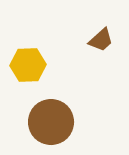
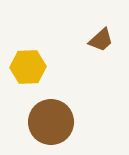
yellow hexagon: moved 2 px down
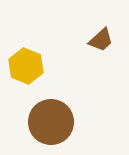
yellow hexagon: moved 2 px left, 1 px up; rotated 24 degrees clockwise
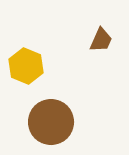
brown trapezoid: rotated 24 degrees counterclockwise
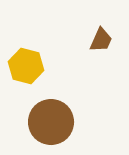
yellow hexagon: rotated 8 degrees counterclockwise
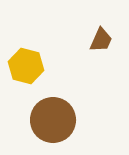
brown circle: moved 2 px right, 2 px up
